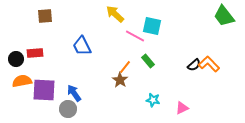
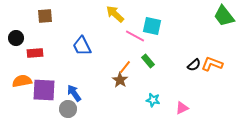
black circle: moved 21 px up
orange L-shape: moved 3 px right; rotated 25 degrees counterclockwise
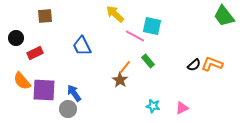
red rectangle: rotated 21 degrees counterclockwise
orange semicircle: rotated 120 degrees counterclockwise
cyan star: moved 6 px down
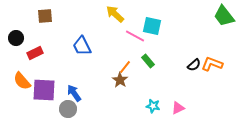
pink triangle: moved 4 px left
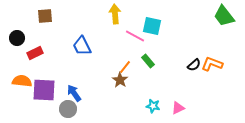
yellow arrow: rotated 42 degrees clockwise
black circle: moved 1 px right
orange semicircle: rotated 138 degrees clockwise
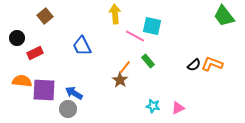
brown square: rotated 35 degrees counterclockwise
blue arrow: rotated 24 degrees counterclockwise
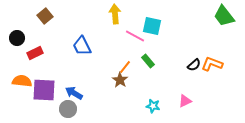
pink triangle: moved 7 px right, 7 px up
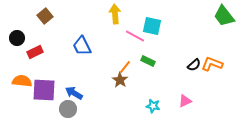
red rectangle: moved 1 px up
green rectangle: rotated 24 degrees counterclockwise
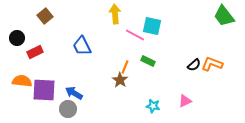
pink line: moved 1 px up
orange line: rotated 16 degrees counterclockwise
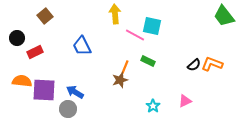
brown star: rotated 21 degrees clockwise
blue arrow: moved 1 px right, 1 px up
cyan star: rotated 24 degrees clockwise
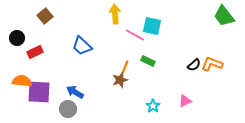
blue trapezoid: rotated 20 degrees counterclockwise
purple square: moved 5 px left, 2 px down
